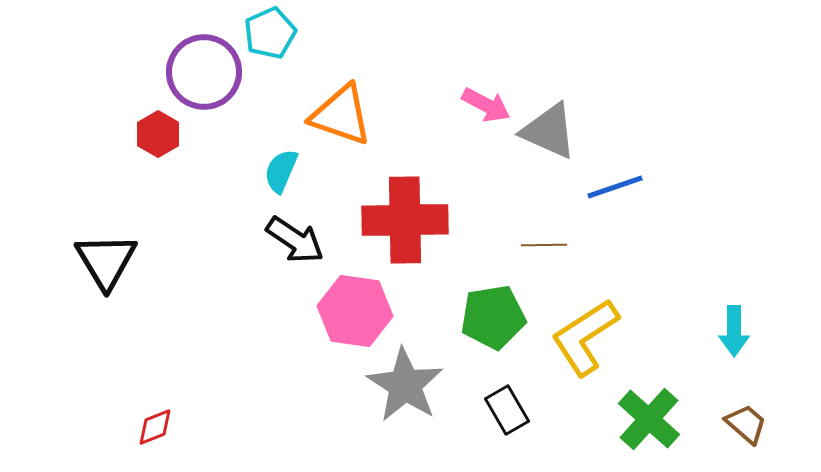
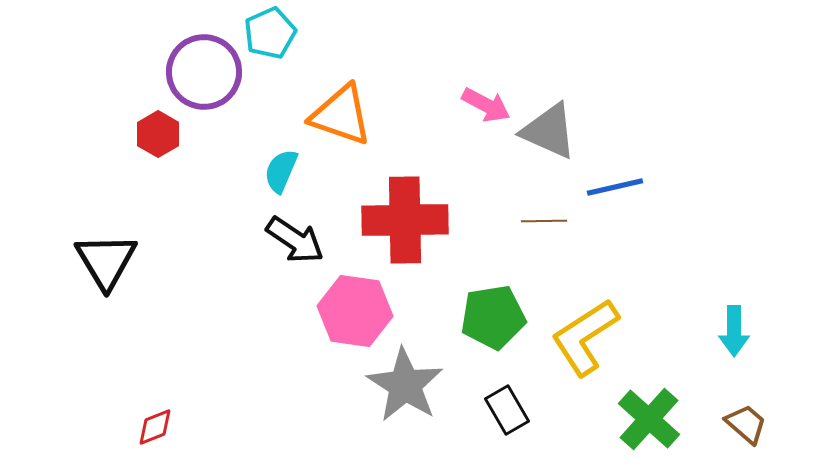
blue line: rotated 6 degrees clockwise
brown line: moved 24 px up
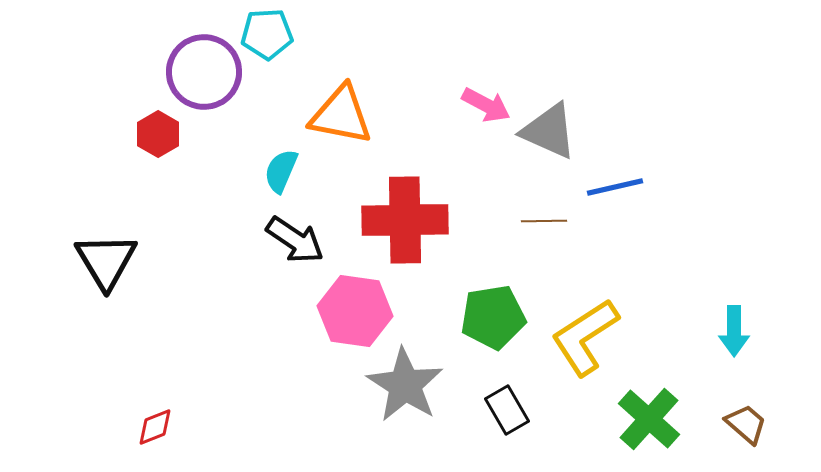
cyan pentagon: moved 3 px left, 1 px down; rotated 21 degrees clockwise
orange triangle: rotated 8 degrees counterclockwise
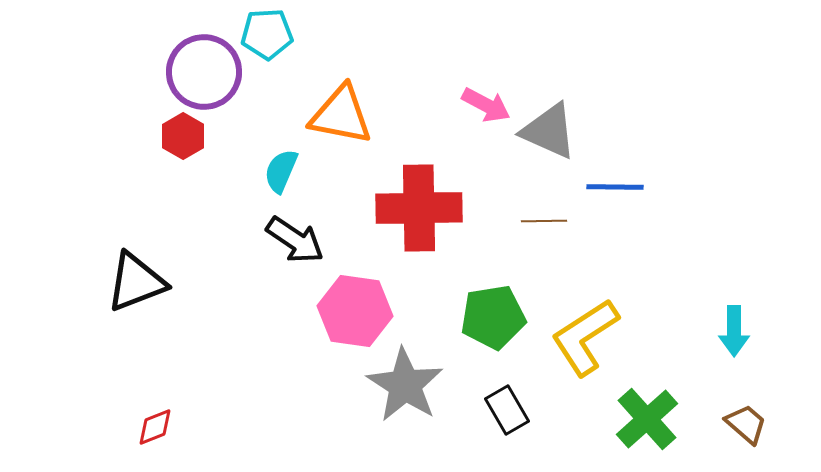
red hexagon: moved 25 px right, 2 px down
blue line: rotated 14 degrees clockwise
red cross: moved 14 px right, 12 px up
black triangle: moved 30 px right, 21 px down; rotated 40 degrees clockwise
green cross: moved 2 px left; rotated 6 degrees clockwise
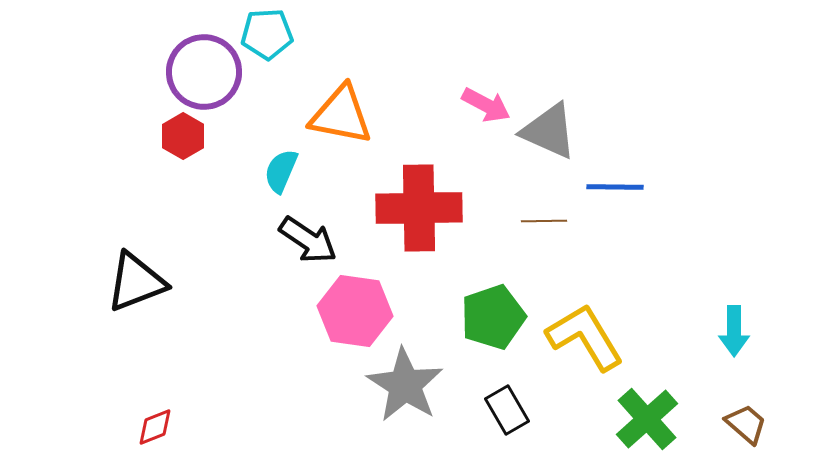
black arrow: moved 13 px right
green pentagon: rotated 10 degrees counterclockwise
yellow L-shape: rotated 92 degrees clockwise
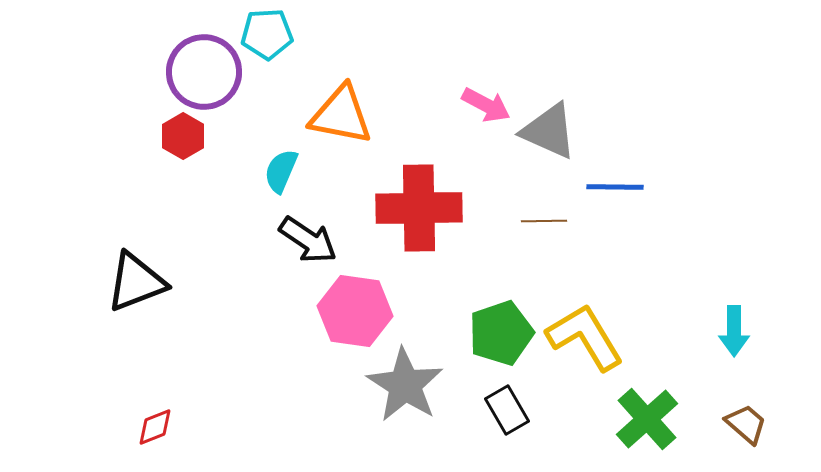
green pentagon: moved 8 px right, 16 px down
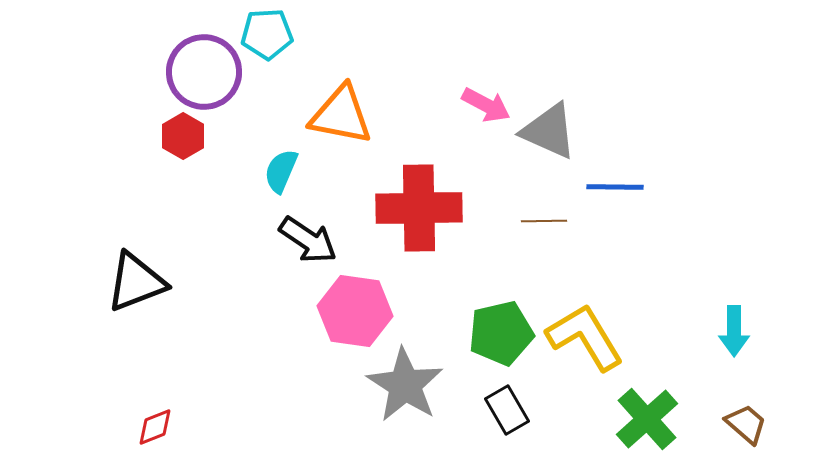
green pentagon: rotated 6 degrees clockwise
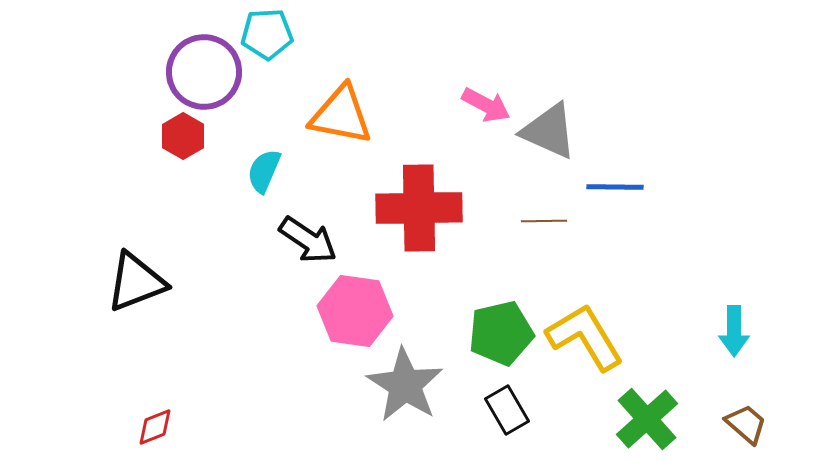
cyan semicircle: moved 17 px left
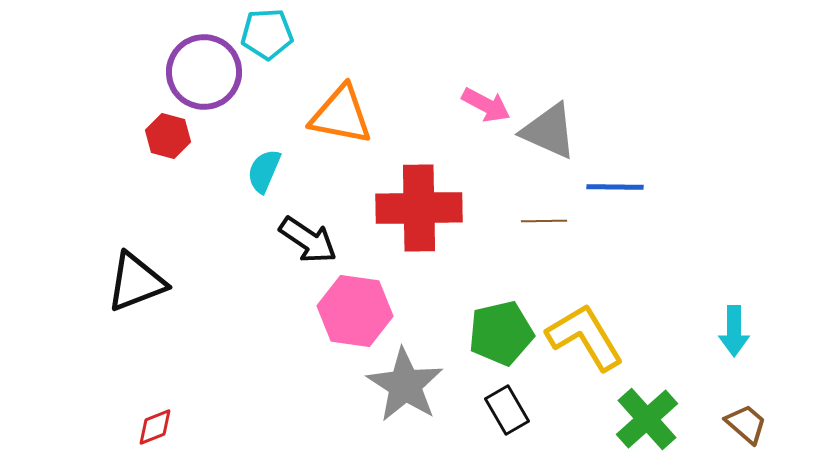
red hexagon: moved 15 px left; rotated 15 degrees counterclockwise
